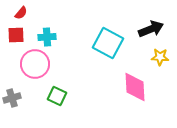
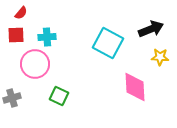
green square: moved 2 px right
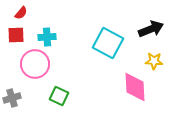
yellow star: moved 6 px left, 4 px down
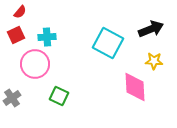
red semicircle: moved 1 px left, 1 px up
red square: rotated 24 degrees counterclockwise
gray cross: rotated 18 degrees counterclockwise
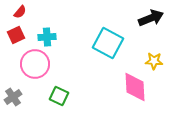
black arrow: moved 11 px up
gray cross: moved 1 px right, 1 px up
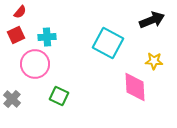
black arrow: moved 1 px right, 2 px down
gray cross: moved 1 px left, 2 px down; rotated 12 degrees counterclockwise
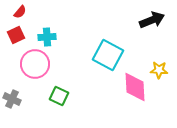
cyan square: moved 12 px down
yellow star: moved 5 px right, 9 px down
gray cross: rotated 18 degrees counterclockwise
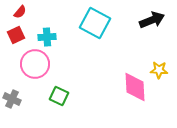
cyan square: moved 13 px left, 32 px up
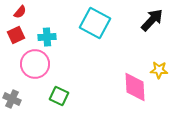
black arrow: rotated 25 degrees counterclockwise
